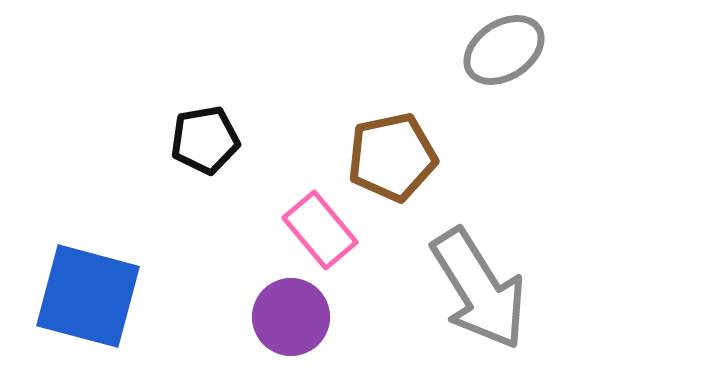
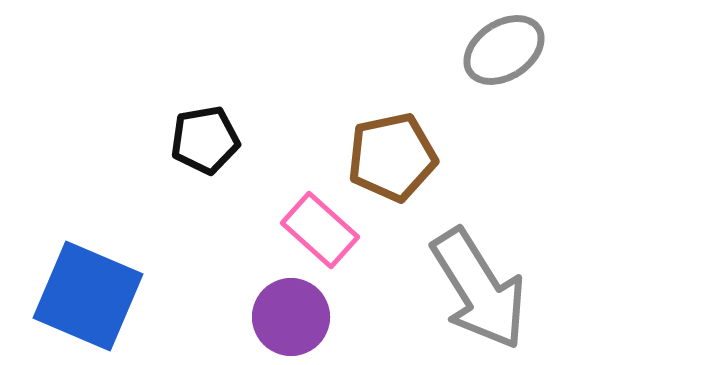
pink rectangle: rotated 8 degrees counterclockwise
blue square: rotated 8 degrees clockwise
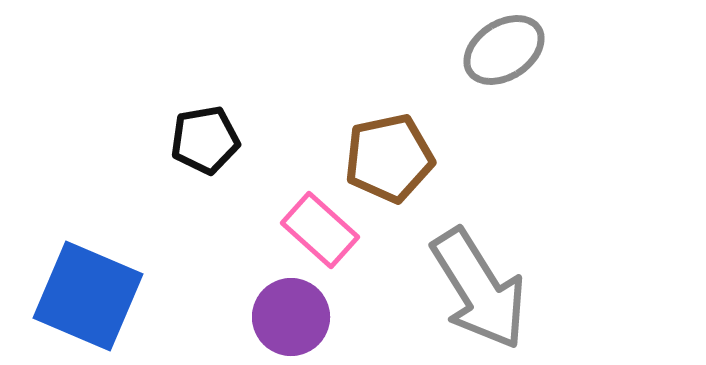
brown pentagon: moved 3 px left, 1 px down
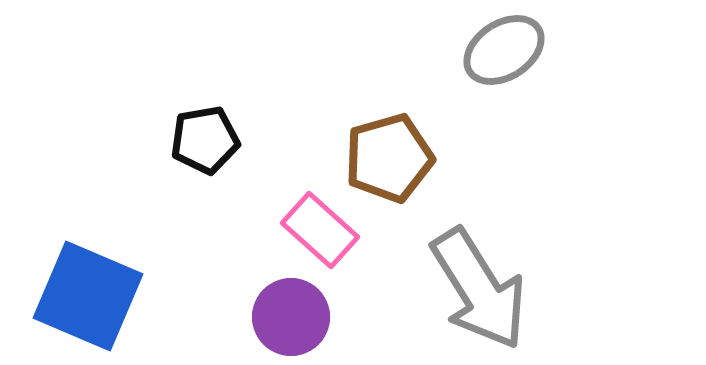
brown pentagon: rotated 4 degrees counterclockwise
